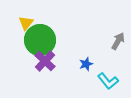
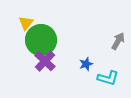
green circle: moved 1 px right
cyan L-shape: moved 3 px up; rotated 35 degrees counterclockwise
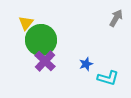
gray arrow: moved 2 px left, 23 px up
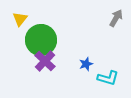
yellow triangle: moved 6 px left, 4 px up
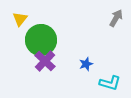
cyan L-shape: moved 2 px right, 5 px down
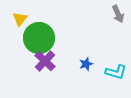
gray arrow: moved 2 px right, 4 px up; rotated 126 degrees clockwise
green circle: moved 2 px left, 2 px up
cyan L-shape: moved 6 px right, 11 px up
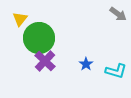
gray arrow: rotated 30 degrees counterclockwise
blue star: rotated 16 degrees counterclockwise
cyan L-shape: moved 1 px up
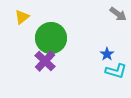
yellow triangle: moved 2 px right, 2 px up; rotated 14 degrees clockwise
green circle: moved 12 px right
blue star: moved 21 px right, 10 px up
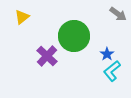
green circle: moved 23 px right, 2 px up
purple cross: moved 2 px right, 5 px up
cyan L-shape: moved 4 px left; rotated 125 degrees clockwise
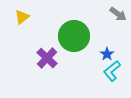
purple cross: moved 2 px down
